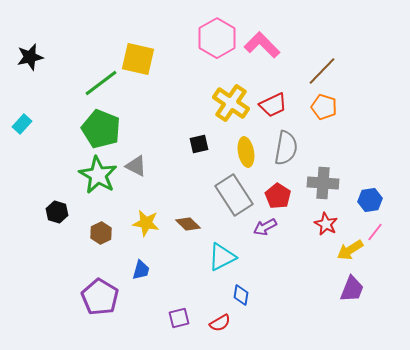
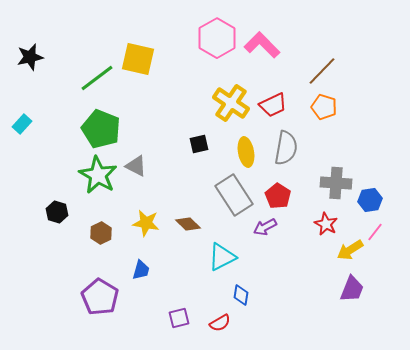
green line: moved 4 px left, 5 px up
gray cross: moved 13 px right
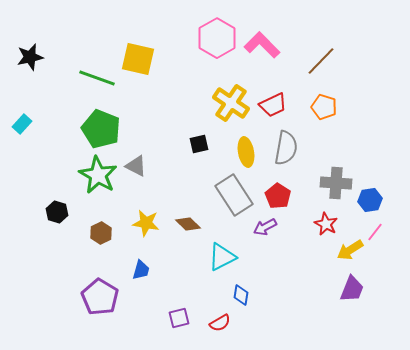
brown line: moved 1 px left, 10 px up
green line: rotated 57 degrees clockwise
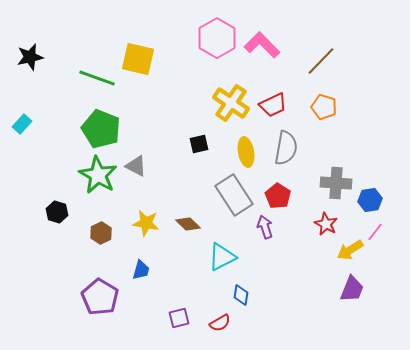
purple arrow: rotated 100 degrees clockwise
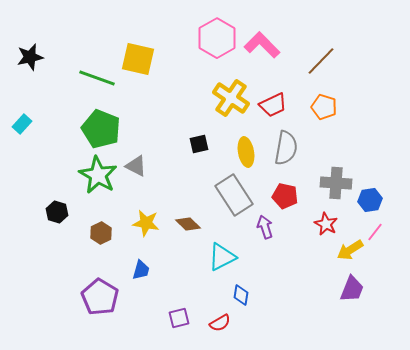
yellow cross: moved 5 px up
red pentagon: moved 7 px right; rotated 20 degrees counterclockwise
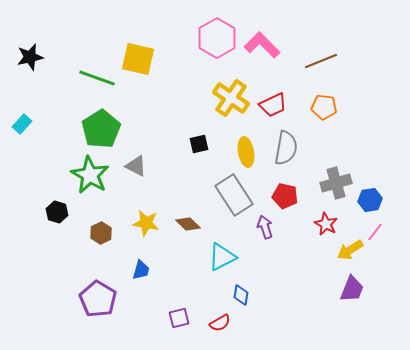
brown line: rotated 24 degrees clockwise
orange pentagon: rotated 10 degrees counterclockwise
green pentagon: rotated 18 degrees clockwise
green star: moved 8 px left
gray cross: rotated 20 degrees counterclockwise
purple pentagon: moved 2 px left, 2 px down
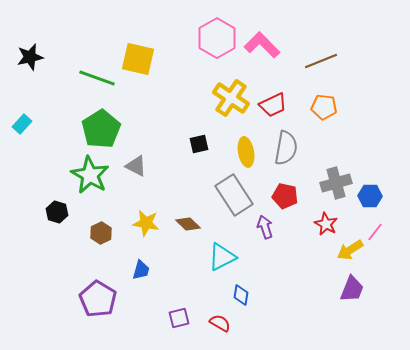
blue hexagon: moved 4 px up; rotated 10 degrees clockwise
red semicircle: rotated 120 degrees counterclockwise
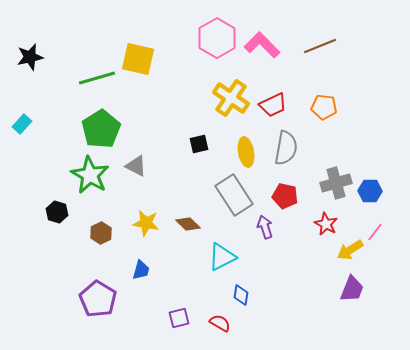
brown line: moved 1 px left, 15 px up
green line: rotated 36 degrees counterclockwise
blue hexagon: moved 5 px up
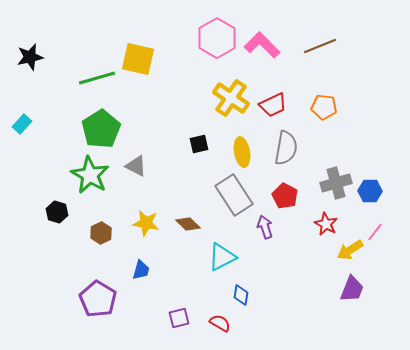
yellow ellipse: moved 4 px left
red pentagon: rotated 15 degrees clockwise
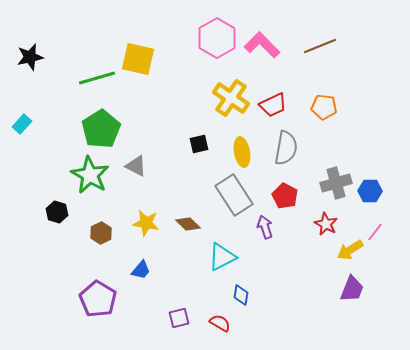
blue trapezoid: rotated 25 degrees clockwise
